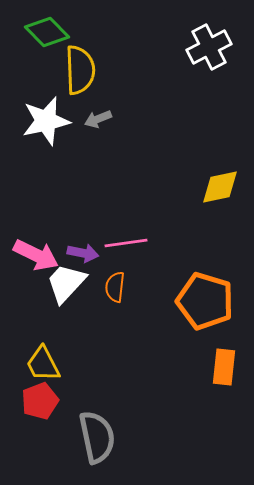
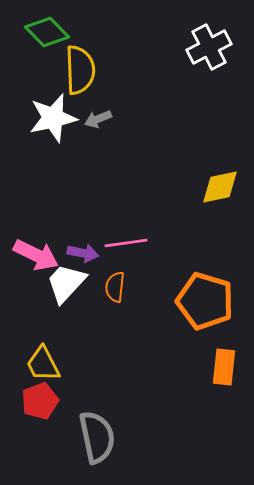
white star: moved 7 px right, 3 px up
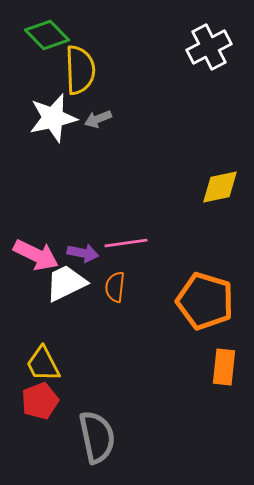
green diamond: moved 3 px down
white trapezoid: rotated 21 degrees clockwise
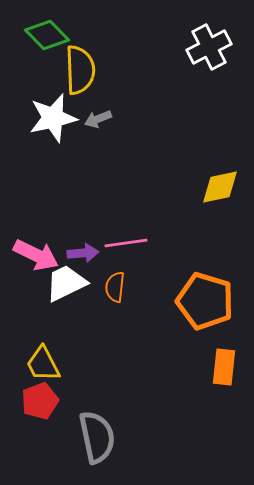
purple arrow: rotated 16 degrees counterclockwise
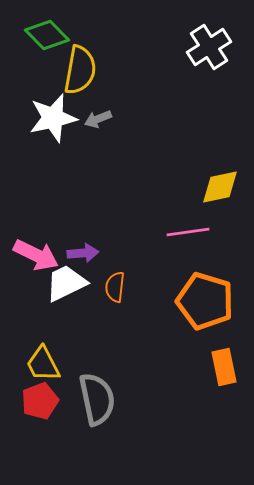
white cross: rotated 6 degrees counterclockwise
yellow semicircle: rotated 12 degrees clockwise
pink line: moved 62 px right, 11 px up
orange rectangle: rotated 18 degrees counterclockwise
gray semicircle: moved 38 px up
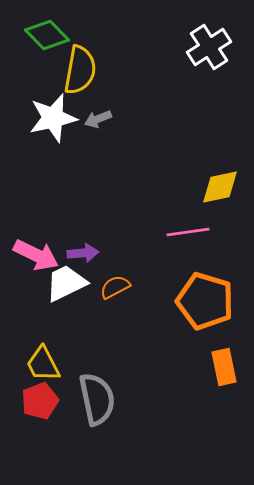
orange semicircle: rotated 56 degrees clockwise
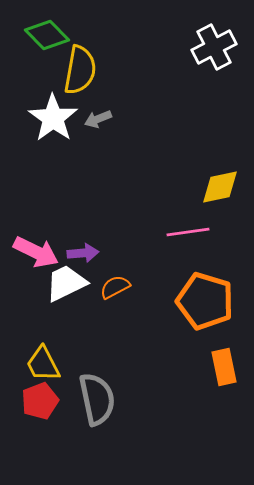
white cross: moved 5 px right; rotated 6 degrees clockwise
white star: rotated 24 degrees counterclockwise
pink arrow: moved 3 px up
